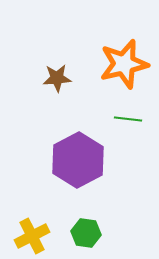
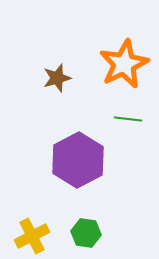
orange star: rotated 12 degrees counterclockwise
brown star: rotated 12 degrees counterclockwise
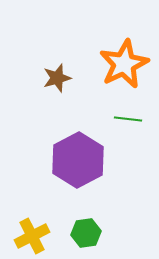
green hexagon: rotated 16 degrees counterclockwise
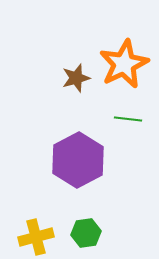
brown star: moved 19 px right
yellow cross: moved 4 px right, 1 px down; rotated 12 degrees clockwise
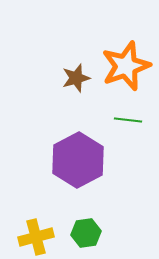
orange star: moved 2 px right, 2 px down; rotated 6 degrees clockwise
green line: moved 1 px down
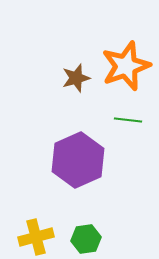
purple hexagon: rotated 4 degrees clockwise
green hexagon: moved 6 px down
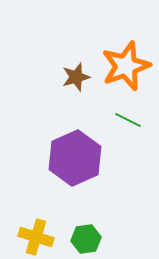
brown star: moved 1 px up
green line: rotated 20 degrees clockwise
purple hexagon: moved 3 px left, 2 px up
yellow cross: rotated 32 degrees clockwise
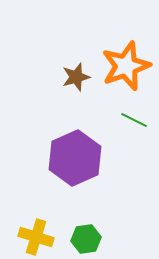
green line: moved 6 px right
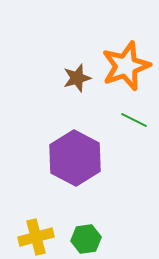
brown star: moved 1 px right, 1 px down
purple hexagon: rotated 8 degrees counterclockwise
yellow cross: rotated 32 degrees counterclockwise
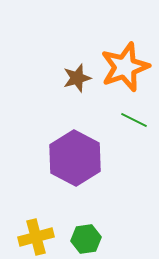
orange star: moved 1 px left, 1 px down
